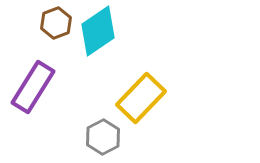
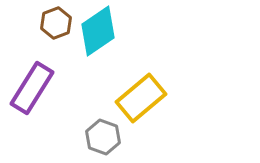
purple rectangle: moved 1 px left, 1 px down
yellow rectangle: rotated 6 degrees clockwise
gray hexagon: rotated 12 degrees counterclockwise
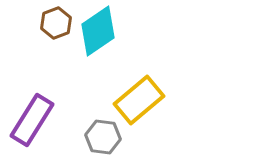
purple rectangle: moved 32 px down
yellow rectangle: moved 2 px left, 2 px down
gray hexagon: rotated 12 degrees counterclockwise
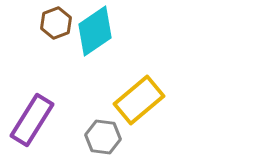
cyan diamond: moved 3 px left
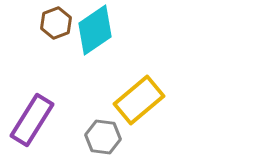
cyan diamond: moved 1 px up
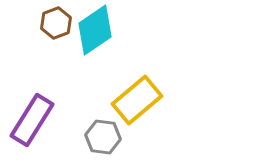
yellow rectangle: moved 2 px left
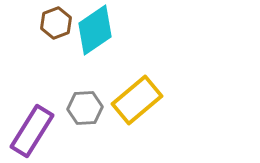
purple rectangle: moved 11 px down
gray hexagon: moved 18 px left, 29 px up; rotated 12 degrees counterclockwise
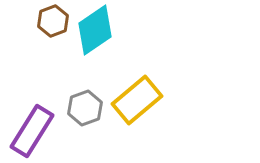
brown hexagon: moved 3 px left, 2 px up
gray hexagon: rotated 16 degrees counterclockwise
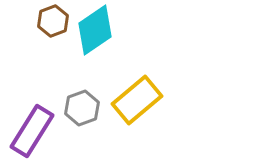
gray hexagon: moved 3 px left
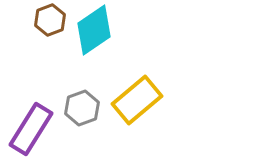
brown hexagon: moved 3 px left, 1 px up
cyan diamond: moved 1 px left
purple rectangle: moved 1 px left, 2 px up
